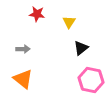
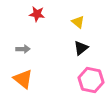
yellow triangle: moved 9 px right; rotated 24 degrees counterclockwise
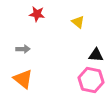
black triangle: moved 15 px right, 7 px down; rotated 42 degrees clockwise
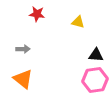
yellow triangle: rotated 24 degrees counterclockwise
pink hexagon: moved 4 px right; rotated 20 degrees counterclockwise
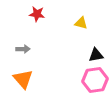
yellow triangle: moved 3 px right, 1 px down
black triangle: rotated 14 degrees counterclockwise
orange triangle: rotated 10 degrees clockwise
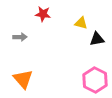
red star: moved 6 px right
gray arrow: moved 3 px left, 12 px up
black triangle: moved 1 px right, 16 px up
pink hexagon: rotated 25 degrees counterclockwise
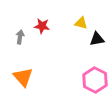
red star: moved 1 px left, 12 px down
gray arrow: rotated 80 degrees counterclockwise
orange triangle: moved 2 px up
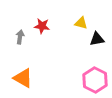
orange triangle: moved 1 px down; rotated 20 degrees counterclockwise
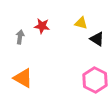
black triangle: rotated 42 degrees clockwise
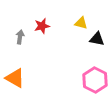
red star: rotated 21 degrees counterclockwise
black triangle: rotated 21 degrees counterclockwise
orange triangle: moved 8 px left
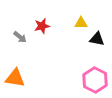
yellow triangle: rotated 16 degrees counterclockwise
gray arrow: rotated 120 degrees clockwise
orange triangle: rotated 20 degrees counterclockwise
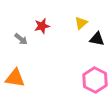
yellow triangle: rotated 40 degrees counterclockwise
gray arrow: moved 1 px right, 2 px down
